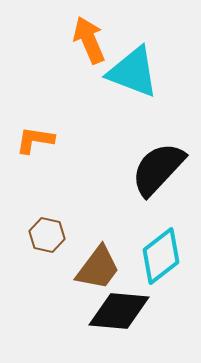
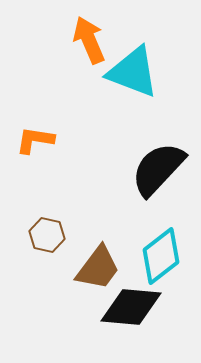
black diamond: moved 12 px right, 4 px up
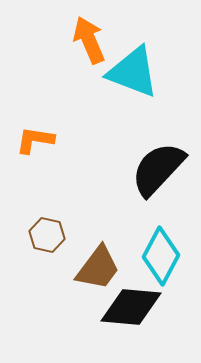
cyan diamond: rotated 24 degrees counterclockwise
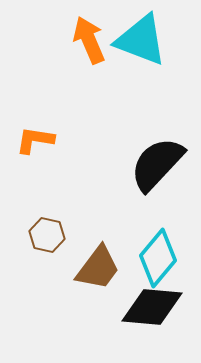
cyan triangle: moved 8 px right, 32 px up
black semicircle: moved 1 px left, 5 px up
cyan diamond: moved 3 px left, 2 px down; rotated 12 degrees clockwise
black diamond: moved 21 px right
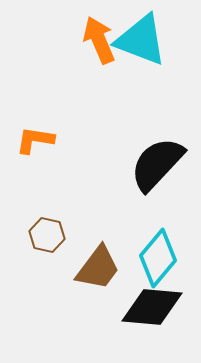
orange arrow: moved 10 px right
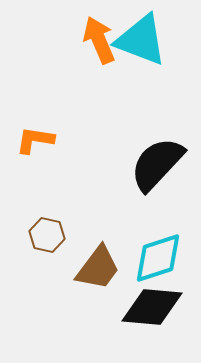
cyan diamond: rotated 32 degrees clockwise
